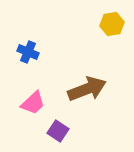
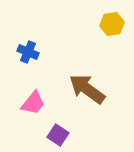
brown arrow: rotated 123 degrees counterclockwise
pink trapezoid: rotated 8 degrees counterclockwise
purple square: moved 4 px down
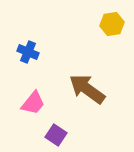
purple square: moved 2 px left
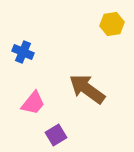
blue cross: moved 5 px left
purple square: rotated 25 degrees clockwise
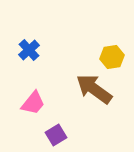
yellow hexagon: moved 33 px down
blue cross: moved 6 px right, 2 px up; rotated 25 degrees clockwise
brown arrow: moved 7 px right
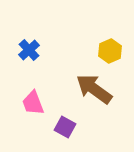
yellow hexagon: moved 2 px left, 6 px up; rotated 15 degrees counterclockwise
pink trapezoid: rotated 120 degrees clockwise
purple square: moved 9 px right, 8 px up; rotated 30 degrees counterclockwise
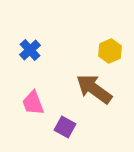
blue cross: moved 1 px right
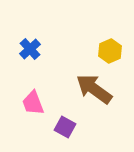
blue cross: moved 1 px up
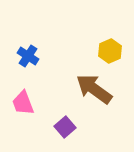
blue cross: moved 2 px left, 7 px down; rotated 15 degrees counterclockwise
pink trapezoid: moved 10 px left
purple square: rotated 20 degrees clockwise
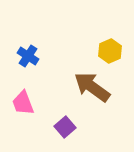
brown arrow: moved 2 px left, 2 px up
